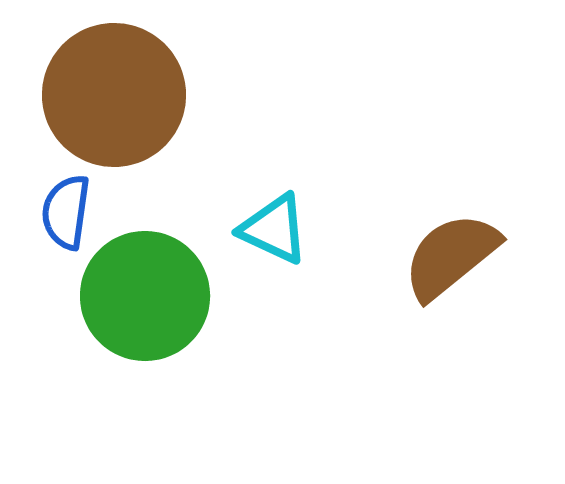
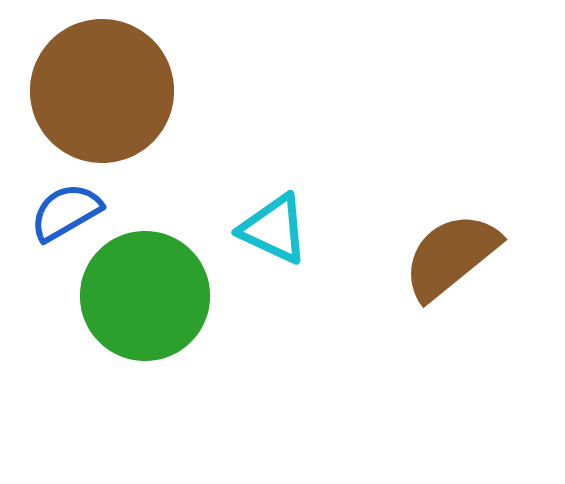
brown circle: moved 12 px left, 4 px up
blue semicircle: rotated 52 degrees clockwise
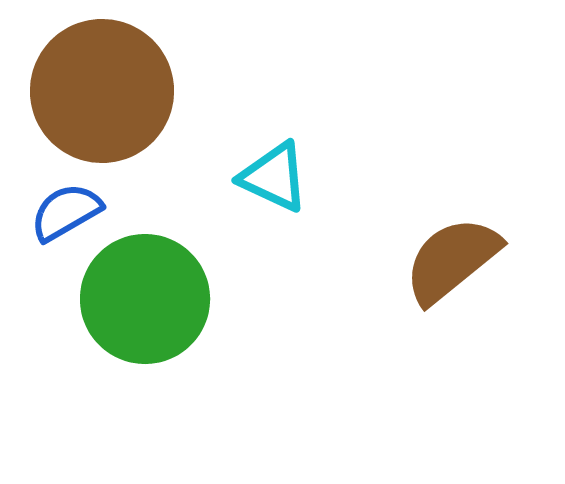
cyan triangle: moved 52 px up
brown semicircle: moved 1 px right, 4 px down
green circle: moved 3 px down
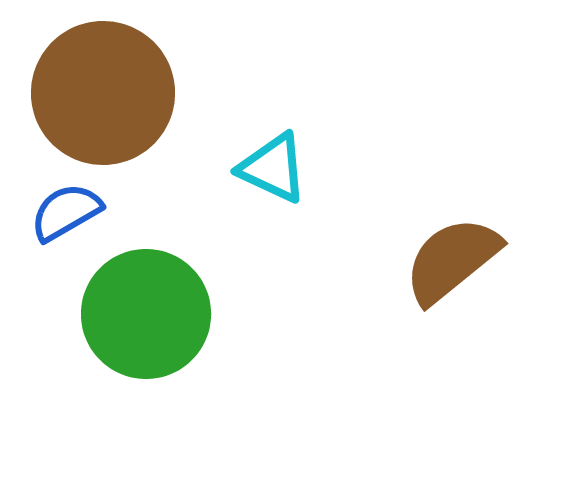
brown circle: moved 1 px right, 2 px down
cyan triangle: moved 1 px left, 9 px up
green circle: moved 1 px right, 15 px down
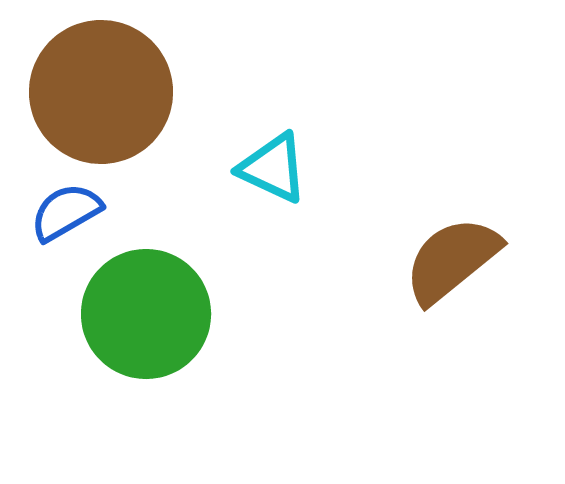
brown circle: moved 2 px left, 1 px up
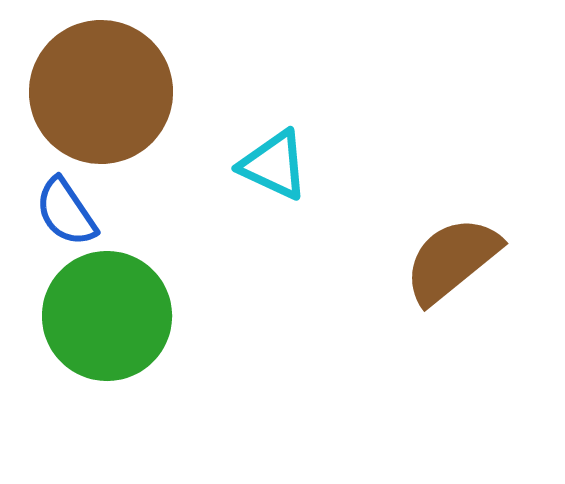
cyan triangle: moved 1 px right, 3 px up
blue semicircle: rotated 94 degrees counterclockwise
green circle: moved 39 px left, 2 px down
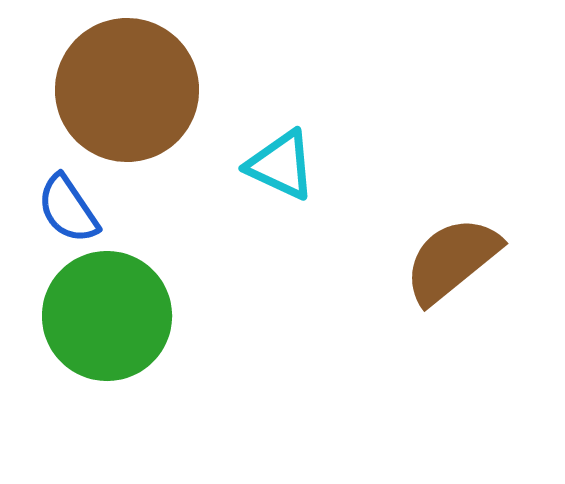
brown circle: moved 26 px right, 2 px up
cyan triangle: moved 7 px right
blue semicircle: moved 2 px right, 3 px up
